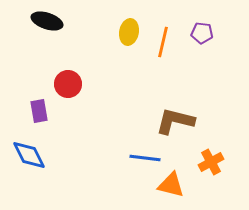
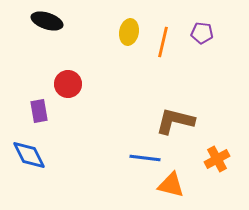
orange cross: moved 6 px right, 3 px up
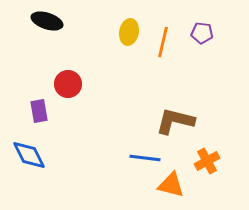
orange cross: moved 10 px left, 2 px down
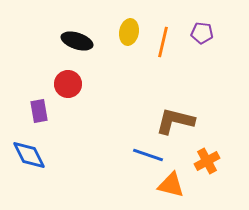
black ellipse: moved 30 px right, 20 px down
blue line: moved 3 px right, 3 px up; rotated 12 degrees clockwise
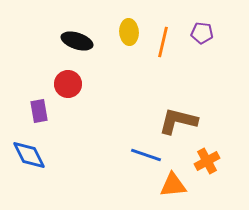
yellow ellipse: rotated 15 degrees counterclockwise
brown L-shape: moved 3 px right
blue line: moved 2 px left
orange triangle: moved 2 px right; rotated 20 degrees counterclockwise
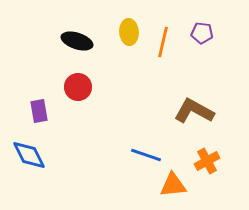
red circle: moved 10 px right, 3 px down
brown L-shape: moved 16 px right, 10 px up; rotated 15 degrees clockwise
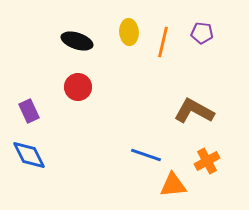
purple rectangle: moved 10 px left; rotated 15 degrees counterclockwise
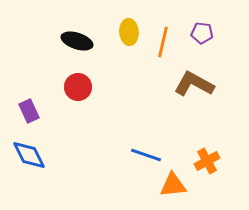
brown L-shape: moved 27 px up
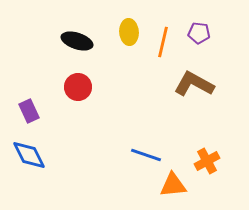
purple pentagon: moved 3 px left
